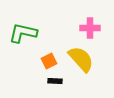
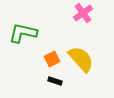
pink cross: moved 7 px left, 15 px up; rotated 36 degrees counterclockwise
orange square: moved 3 px right, 2 px up
black rectangle: rotated 16 degrees clockwise
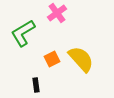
pink cross: moved 26 px left
green L-shape: rotated 44 degrees counterclockwise
black rectangle: moved 19 px left, 4 px down; rotated 64 degrees clockwise
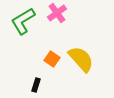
green L-shape: moved 12 px up
orange square: rotated 28 degrees counterclockwise
black rectangle: rotated 24 degrees clockwise
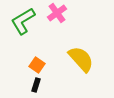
orange square: moved 15 px left, 6 px down
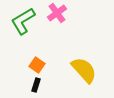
yellow semicircle: moved 3 px right, 11 px down
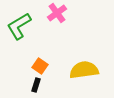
green L-shape: moved 4 px left, 5 px down
orange square: moved 3 px right, 1 px down
yellow semicircle: rotated 56 degrees counterclockwise
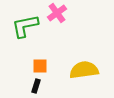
green L-shape: moved 6 px right; rotated 20 degrees clockwise
orange square: rotated 35 degrees counterclockwise
black rectangle: moved 1 px down
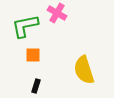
pink cross: rotated 24 degrees counterclockwise
orange square: moved 7 px left, 11 px up
yellow semicircle: rotated 100 degrees counterclockwise
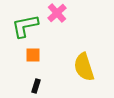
pink cross: rotated 18 degrees clockwise
yellow semicircle: moved 3 px up
